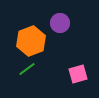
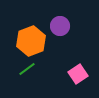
purple circle: moved 3 px down
pink square: rotated 18 degrees counterclockwise
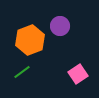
orange hexagon: moved 1 px left, 1 px up
green line: moved 5 px left, 3 px down
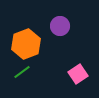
orange hexagon: moved 4 px left, 4 px down
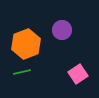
purple circle: moved 2 px right, 4 px down
green line: rotated 24 degrees clockwise
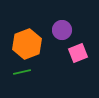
orange hexagon: moved 1 px right
pink square: moved 21 px up; rotated 12 degrees clockwise
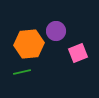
purple circle: moved 6 px left, 1 px down
orange hexagon: moved 2 px right; rotated 16 degrees clockwise
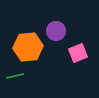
orange hexagon: moved 1 px left, 3 px down
green line: moved 7 px left, 4 px down
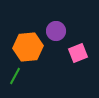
green line: rotated 48 degrees counterclockwise
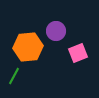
green line: moved 1 px left
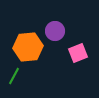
purple circle: moved 1 px left
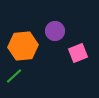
orange hexagon: moved 5 px left, 1 px up
green line: rotated 18 degrees clockwise
